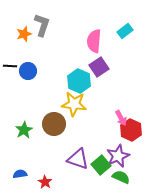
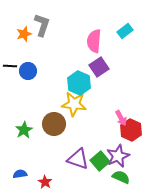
cyan hexagon: moved 2 px down
green square: moved 1 px left, 4 px up
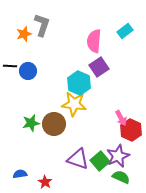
green star: moved 7 px right, 7 px up; rotated 18 degrees clockwise
